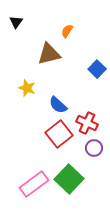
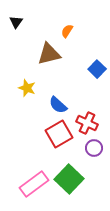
red square: rotated 8 degrees clockwise
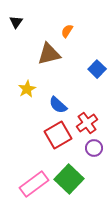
yellow star: moved 1 px down; rotated 24 degrees clockwise
red cross: rotated 30 degrees clockwise
red square: moved 1 px left, 1 px down
